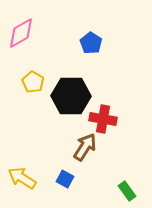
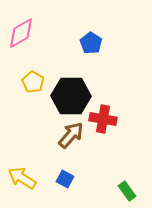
brown arrow: moved 14 px left, 12 px up; rotated 8 degrees clockwise
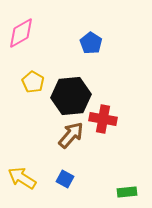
black hexagon: rotated 6 degrees counterclockwise
green rectangle: moved 1 px down; rotated 60 degrees counterclockwise
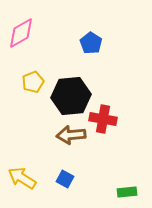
yellow pentagon: rotated 20 degrees clockwise
brown arrow: rotated 136 degrees counterclockwise
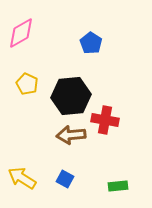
yellow pentagon: moved 6 px left, 2 px down; rotated 25 degrees counterclockwise
red cross: moved 2 px right, 1 px down
green rectangle: moved 9 px left, 6 px up
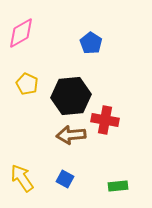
yellow arrow: rotated 24 degrees clockwise
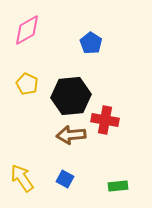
pink diamond: moved 6 px right, 3 px up
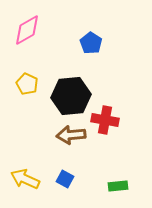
yellow arrow: moved 3 px right, 1 px down; rotated 32 degrees counterclockwise
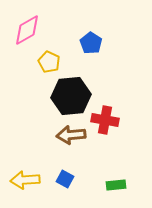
yellow pentagon: moved 22 px right, 22 px up
yellow arrow: moved 1 px down; rotated 28 degrees counterclockwise
green rectangle: moved 2 px left, 1 px up
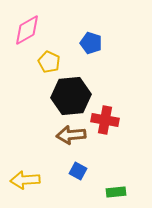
blue pentagon: rotated 15 degrees counterclockwise
blue square: moved 13 px right, 8 px up
green rectangle: moved 7 px down
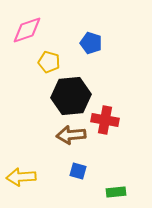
pink diamond: rotated 12 degrees clockwise
yellow pentagon: rotated 10 degrees counterclockwise
blue square: rotated 12 degrees counterclockwise
yellow arrow: moved 4 px left, 3 px up
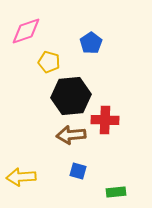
pink diamond: moved 1 px left, 1 px down
blue pentagon: rotated 20 degrees clockwise
red cross: rotated 8 degrees counterclockwise
